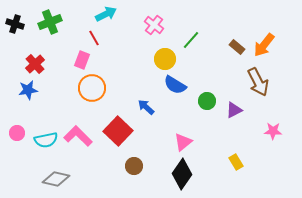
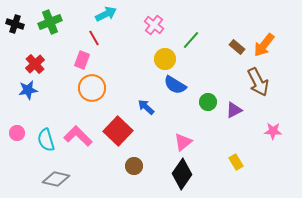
green circle: moved 1 px right, 1 px down
cyan semicircle: rotated 85 degrees clockwise
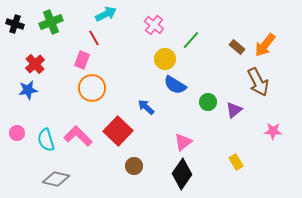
green cross: moved 1 px right
orange arrow: moved 1 px right
purple triangle: rotated 12 degrees counterclockwise
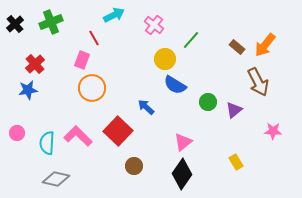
cyan arrow: moved 8 px right, 1 px down
black cross: rotated 30 degrees clockwise
cyan semicircle: moved 1 px right, 3 px down; rotated 20 degrees clockwise
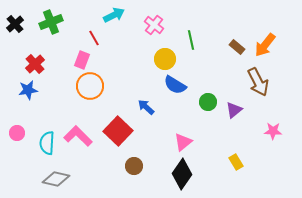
green line: rotated 54 degrees counterclockwise
orange circle: moved 2 px left, 2 px up
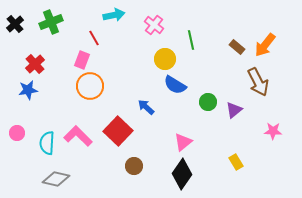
cyan arrow: rotated 15 degrees clockwise
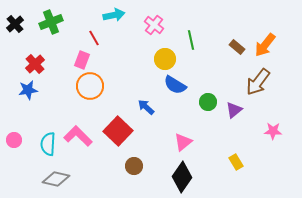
brown arrow: rotated 64 degrees clockwise
pink circle: moved 3 px left, 7 px down
cyan semicircle: moved 1 px right, 1 px down
black diamond: moved 3 px down
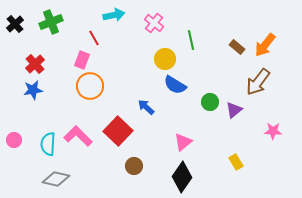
pink cross: moved 2 px up
blue star: moved 5 px right
green circle: moved 2 px right
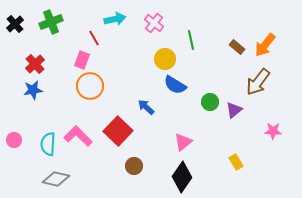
cyan arrow: moved 1 px right, 4 px down
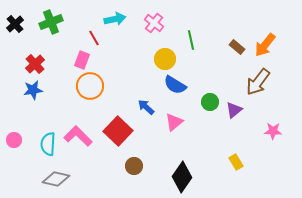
pink triangle: moved 9 px left, 20 px up
